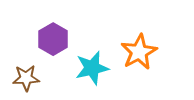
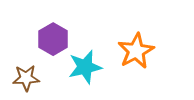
orange star: moved 3 px left, 1 px up
cyan star: moved 7 px left, 1 px up
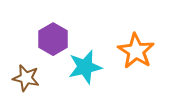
orange star: rotated 12 degrees counterclockwise
brown star: rotated 16 degrees clockwise
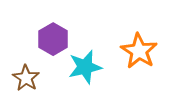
orange star: moved 3 px right
brown star: rotated 20 degrees clockwise
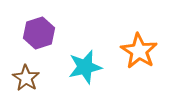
purple hexagon: moved 14 px left, 6 px up; rotated 12 degrees clockwise
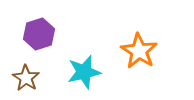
purple hexagon: moved 1 px down
cyan star: moved 1 px left, 5 px down
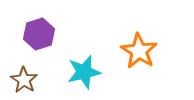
brown star: moved 2 px left, 2 px down
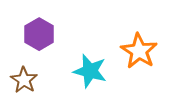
purple hexagon: rotated 12 degrees counterclockwise
cyan star: moved 6 px right, 1 px up; rotated 28 degrees clockwise
